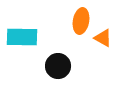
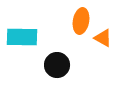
black circle: moved 1 px left, 1 px up
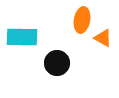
orange ellipse: moved 1 px right, 1 px up
black circle: moved 2 px up
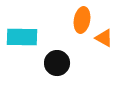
orange triangle: moved 1 px right
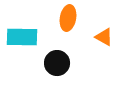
orange ellipse: moved 14 px left, 2 px up
orange triangle: moved 1 px up
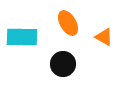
orange ellipse: moved 5 px down; rotated 40 degrees counterclockwise
black circle: moved 6 px right, 1 px down
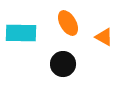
cyan rectangle: moved 1 px left, 4 px up
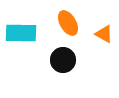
orange triangle: moved 3 px up
black circle: moved 4 px up
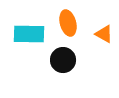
orange ellipse: rotated 15 degrees clockwise
cyan rectangle: moved 8 px right, 1 px down
